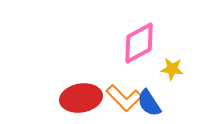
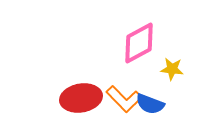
orange L-shape: moved 1 px down
blue semicircle: moved 1 px right, 1 px down; rotated 36 degrees counterclockwise
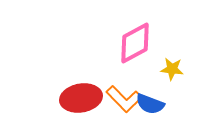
pink diamond: moved 4 px left
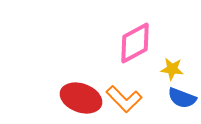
red ellipse: rotated 30 degrees clockwise
blue semicircle: moved 32 px right, 6 px up
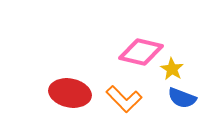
pink diamond: moved 6 px right, 9 px down; rotated 42 degrees clockwise
yellow star: rotated 25 degrees clockwise
red ellipse: moved 11 px left, 5 px up; rotated 9 degrees counterclockwise
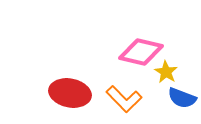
yellow star: moved 6 px left, 3 px down
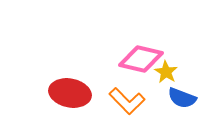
pink diamond: moved 7 px down
orange L-shape: moved 3 px right, 2 px down
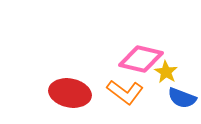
orange L-shape: moved 2 px left, 9 px up; rotated 9 degrees counterclockwise
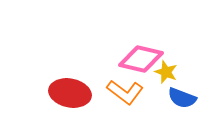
yellow star: rotated 10 degrees counterclockwise
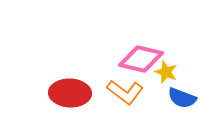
red ellipse: rotated 9 degrees counterclockwise
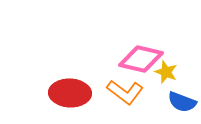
blue semicircle: moved 4 px down
